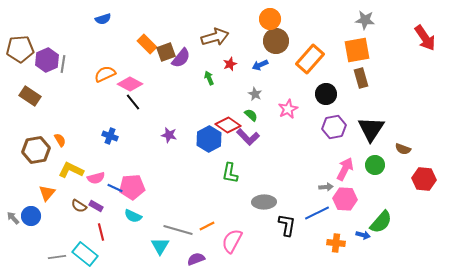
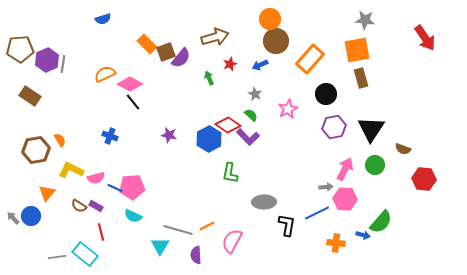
purple semicircle at (196, 259): moved 4 px up; rotated 72 degrees counterclockwise
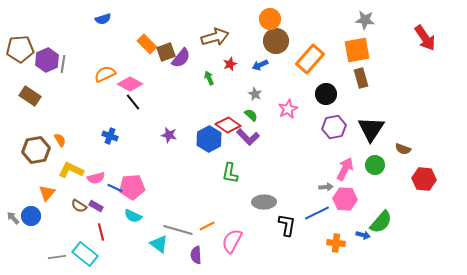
cyan triangle at (160, 246): moved 1 px left, 2 px up; rotated 24 degrees counterclockwise
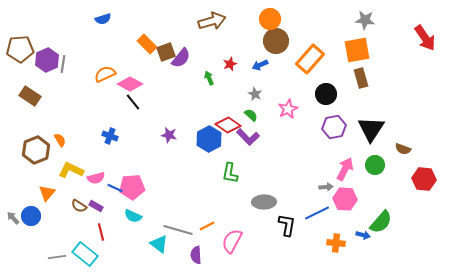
brown arrow at (215, 37): moved 3 px left, 16 px up
brown hexagon at (36, 150): rotated 12 degrees counterclockwise
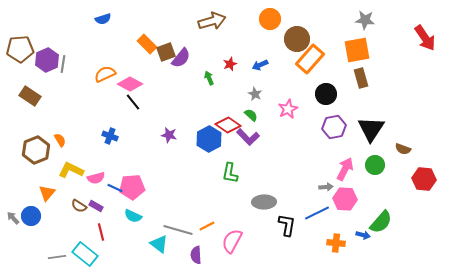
brown circle at (276, 41): moved 21 px right, 2 px up
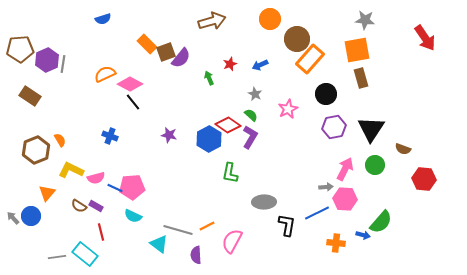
purple L-shape at (248, 137): moved 2 px right; rotated 105 degrees counterclockwise
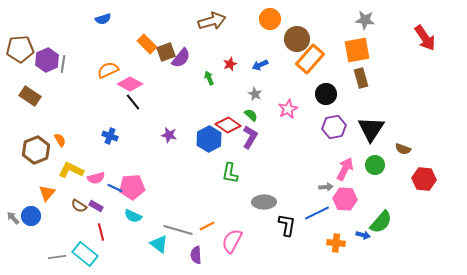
orange semicircle at (105, 74): moved 3 px right, 4 px up
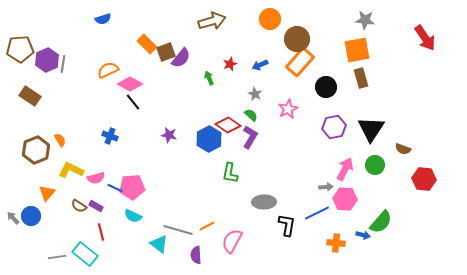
orange rectangle at (310, 59): moved 10 px left, 3 px down
black circle at (326, 94): moved 7 px up
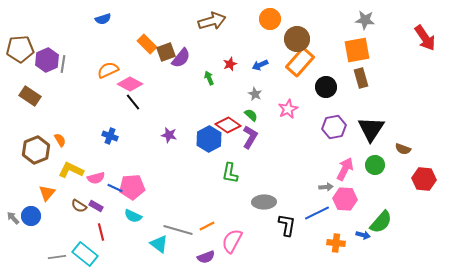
purple semicircle at (196, 255): moved 10 px right, 2 px down; rotated 108 degrees counterclockwise
